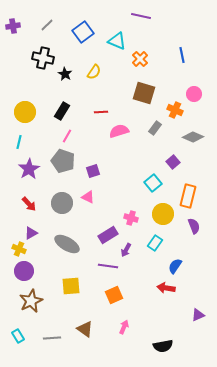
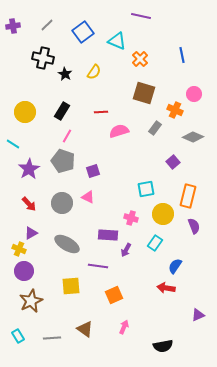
cyan line at (19, 142): moved 6 px left, 2 px down; rotated 72 degrees counterclockwise
cyan square at (153, 183): moved 7 px left, 6 px down; rotated 30 degrees clockwise
purple rectangle at (108, 235): rotated 36 degrees clockwise
purple line at (108, 266): moved 10 px left
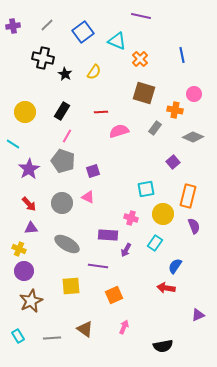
orange cross at (175, 110): rotated 14 degrees counterclockwise
purple triangle at (31, 233): moved 5 px up; rotated 24 degrees clockwise
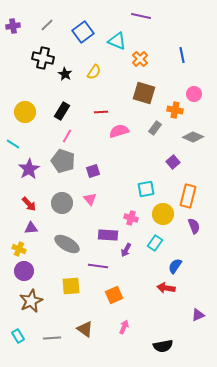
pink triangle at (88, 197): moved 2 px right, 2 px down; rotated 24 degrees clockwise
